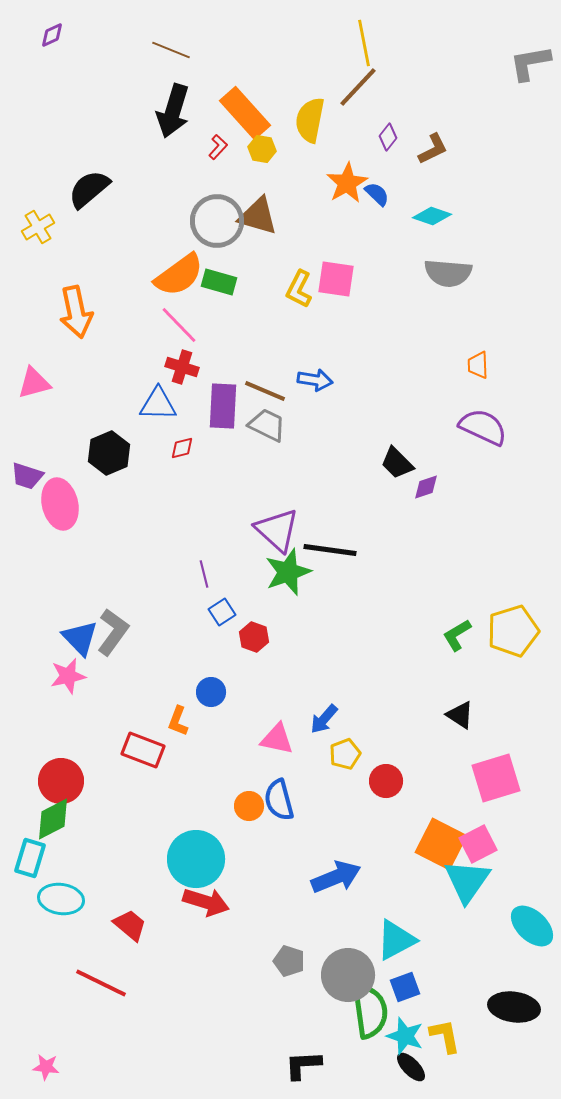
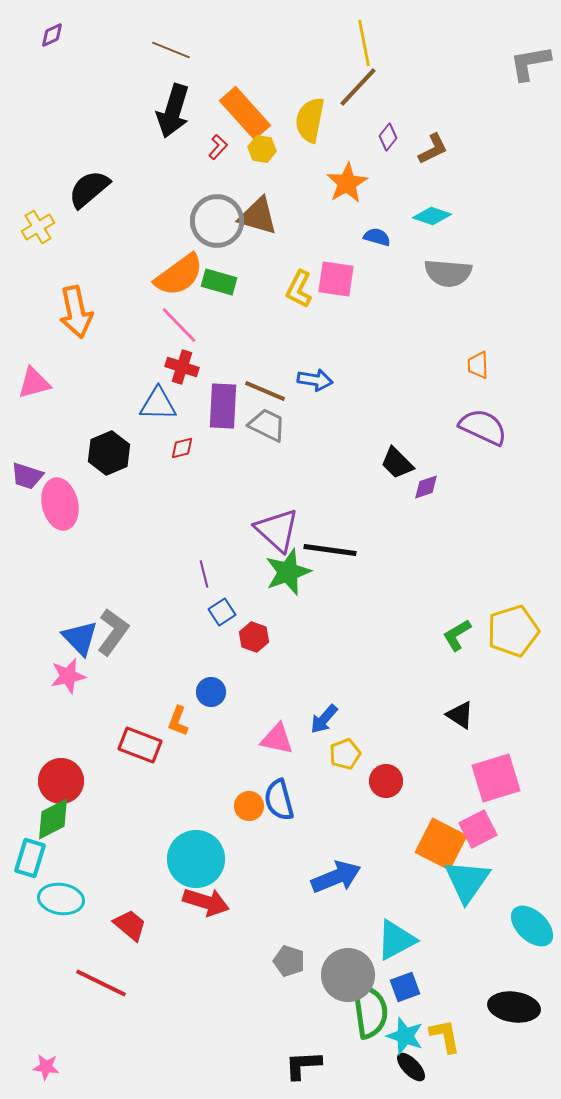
blue semicircle at (377, 194): moved 43 px down; rotated 28 degrees counterclockwise
red rectangle at (143, 750): moved 3 px left, 5 px up
pink square at (478, 844): moved 15 px up
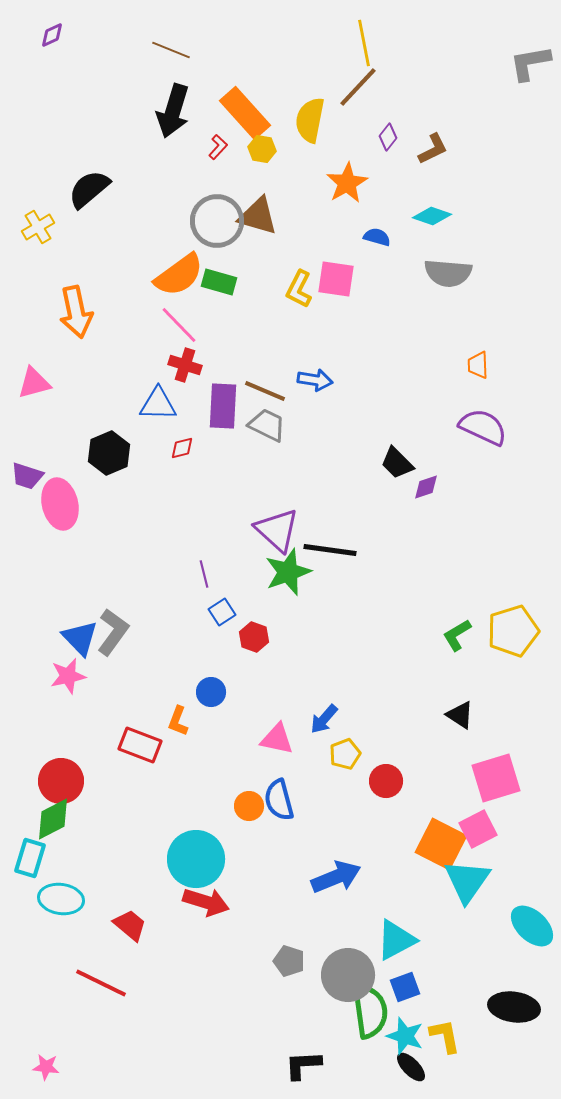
red cross at (182, 367): moved 3 px right, 2 px up
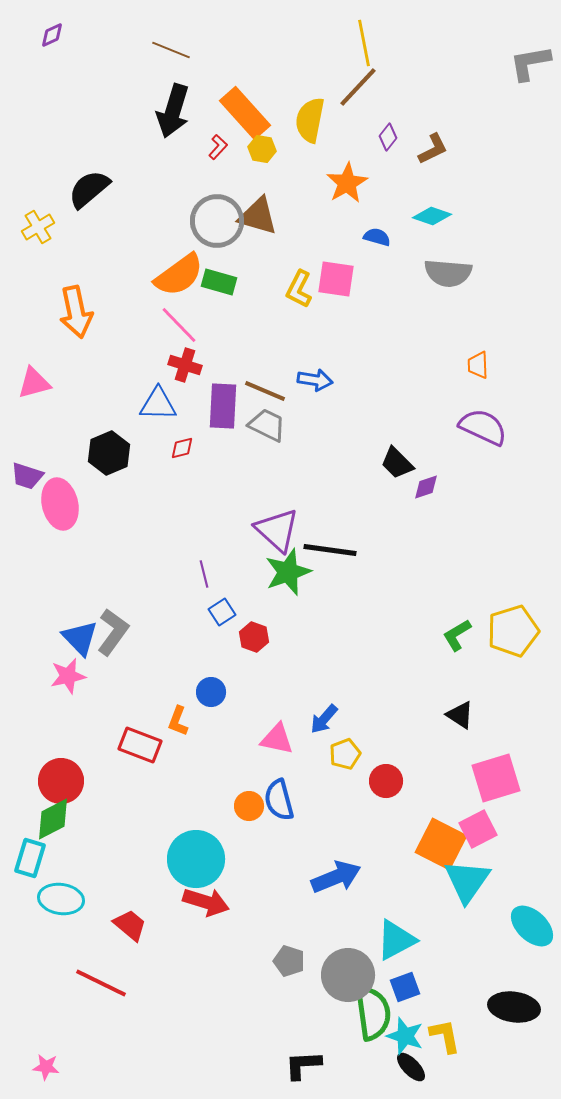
green semicircle at (370, 1011): moved 3 px right, 2 px down
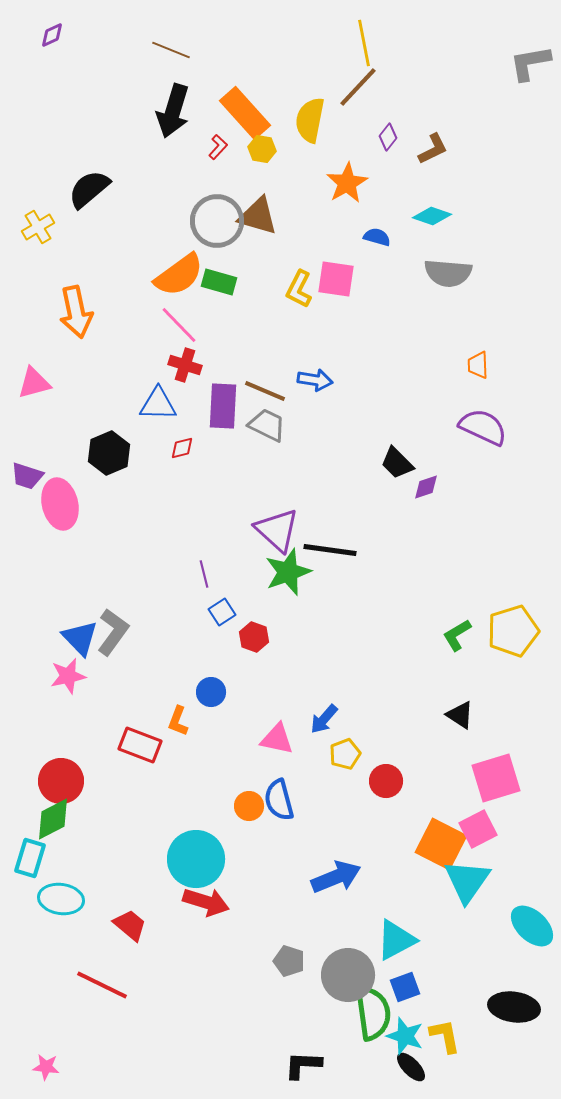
red line at (101, 983): moved 1 px right, 2 px down
black L-shape at (303, 1065): rotated 6 degrees clockwise
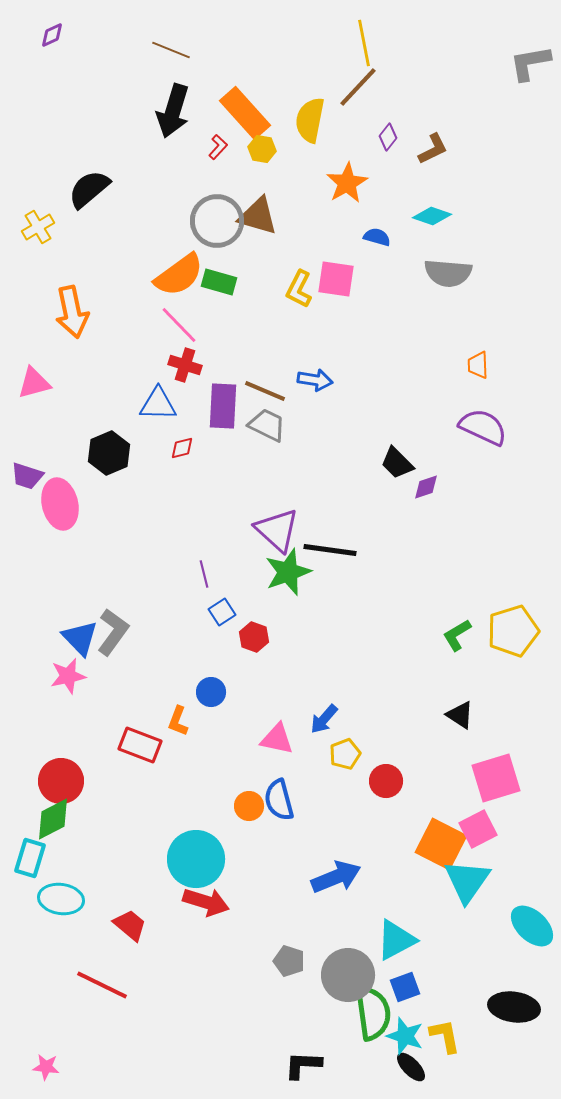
orange arrow at (76, 312): moved 4 px left
